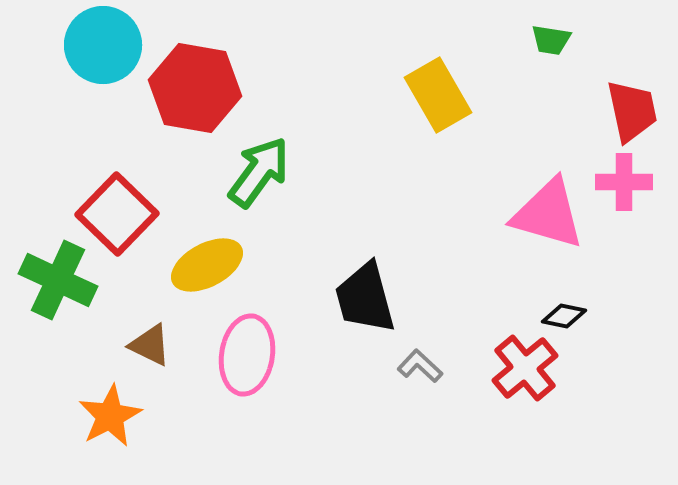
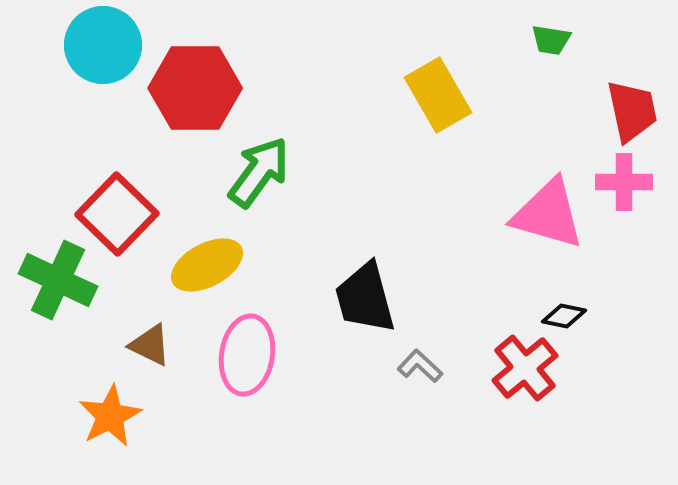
red hexagon: rotated 10 degrees counterclockwise
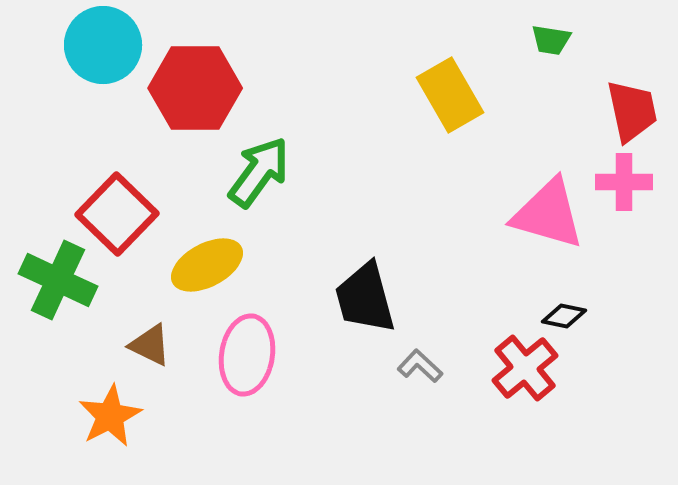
yellow rectangle: moved 12 px right
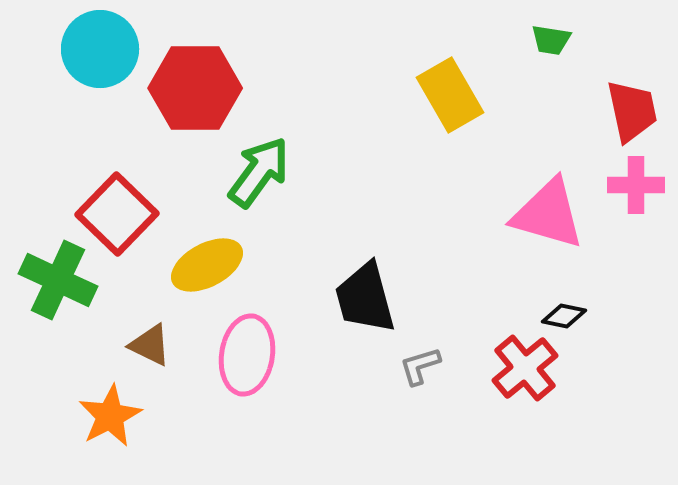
cyan circle: moved 3 px left, 4 px down
pink cross: moved 12 px right, 3 px down
gray L-shape: rotated 60 degrees counterclockwise
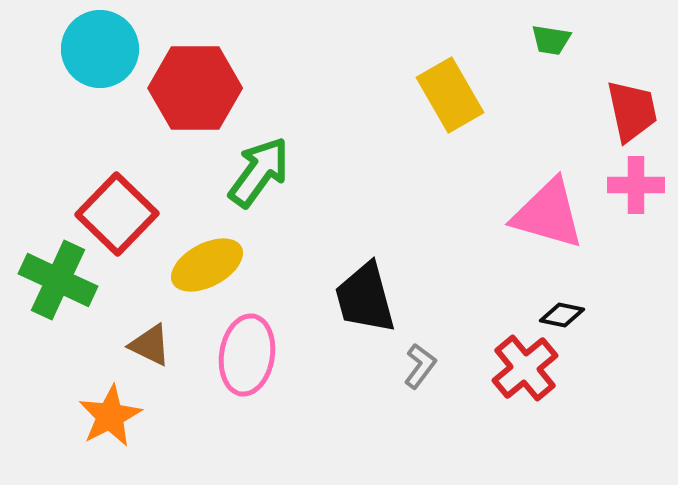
black diamond: moved 2 px left, 1 px up
gray L-shape: rotated 144 degrees clockwise
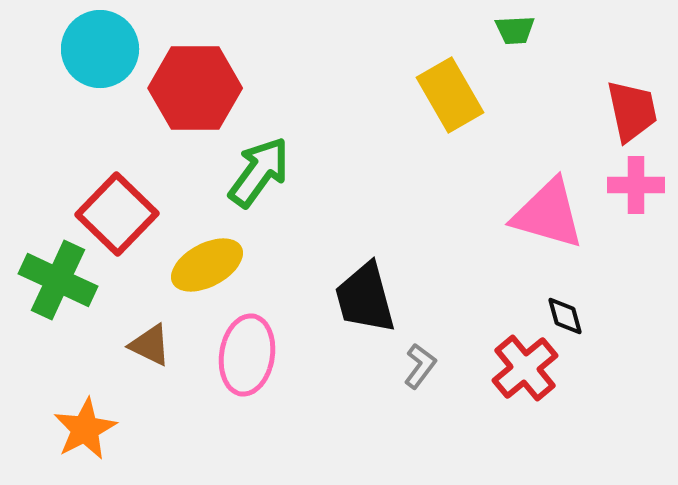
green trapezoid: moved 36 px left, 10 px up; rotated 12 degrees counterclockwise
black diamond: moved 3 px right, 1 px down; rotated 63 degrees clockwise
orange star: moved 25 px left, 13 px down
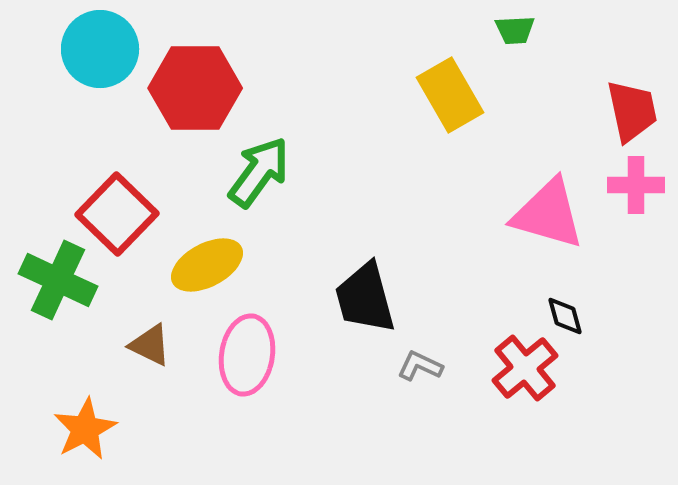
gray L-shape: rotated 102 degrees counterclockwise
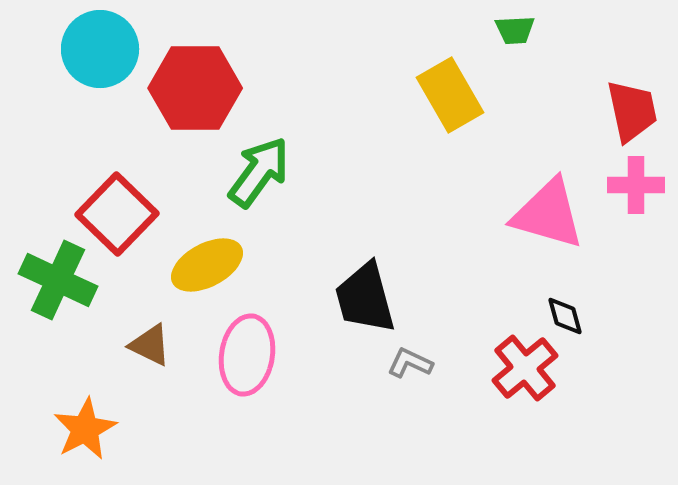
gray L-shape: moved 10 px left, 3 px up
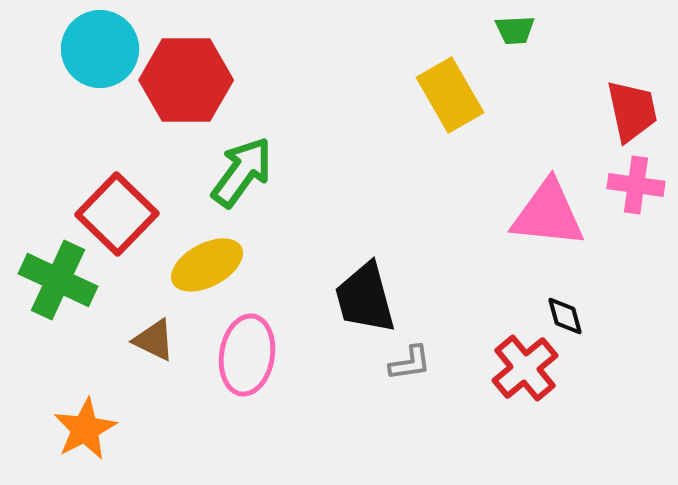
red hexagon: moved 9 px left, 8 px up
green arrow: moved 17 px left
pink cross: rotated 8 degrees clockwise
pink triangle: rotated 10 degrees counterclockwise
brown triangle: moved 4 px right, 5 px up
gray L-shape: rotated 147 degrees clockwise
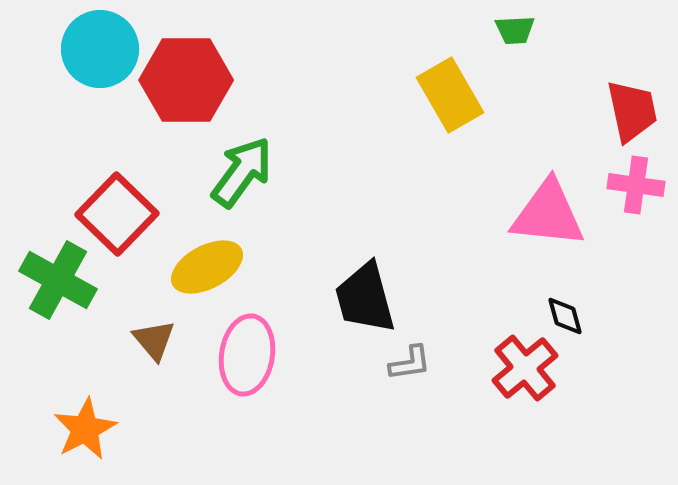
yellow ellipse: moved 2 px down
green cross: rotated 4 degrees clockwise
brown triangle: rotated 24 degrees clockwise
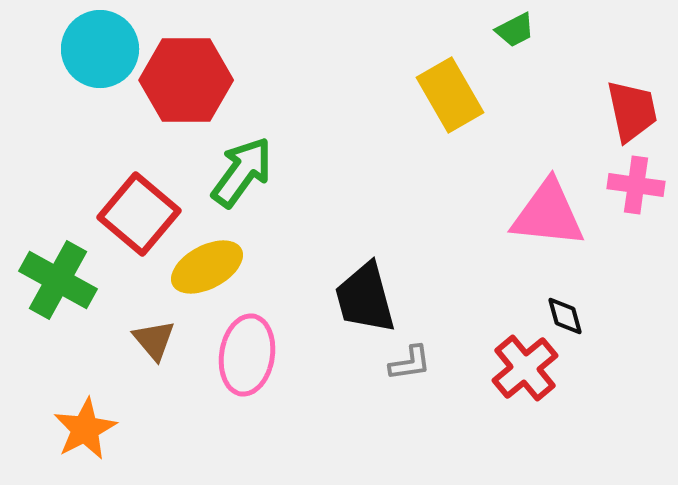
green trapezoid: rotated 24 degrees counterclockwise
red square: moved 22 px right; rotated 4 degrees counterclockwise
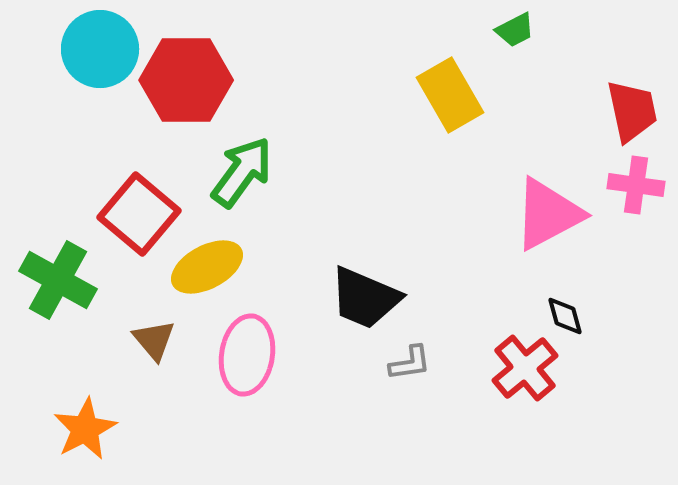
pink triangle: rotated 34 degrees counterclockwise
black trapezoid: rotated 52 degrees counterclockwise
